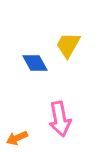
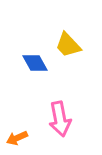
yellow trapezoid: rotated 72 degrees counterclockwise
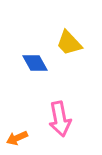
yellow trapezoid: moved 1 px right, 2 px up
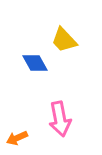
yellow trapezoid: moved 5 px left, 3 px up
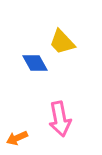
yellow trapezoid: moved 2 px left, 2 px down
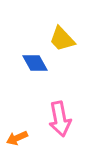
yellow trapezoid: moved 3 px up
